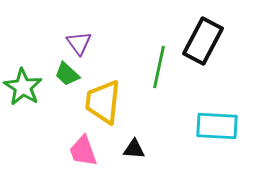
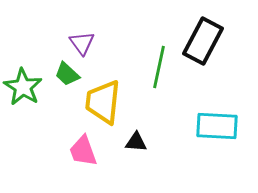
purple triangle: moved 3 px right
black triangle: moved 2 px right, 7 px up
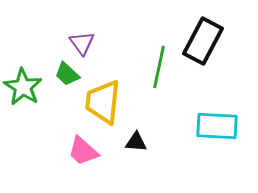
pink trapezoid: rotated 28 degrees counterclockwise
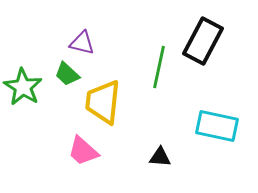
purple triangle: rotated 40 degrees counterclockwise
cyan rectangle: rotated 9 degrees clockwise
black triangle: moved 24 px right, 15 px down
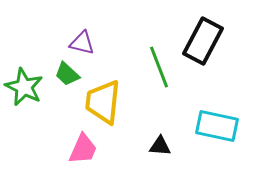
green line: rotated 33 degrees counterclockwise
green star: moved 1 px right; rotated 6 degrees counterclockwise
pink trapezoid: moved 2 px up; rotated 108 degrees counterclockwise
black triangle: moved 11 px up
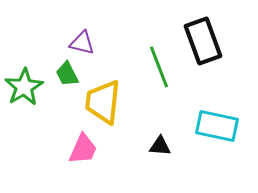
black rectangle: rotated 48 degrees counterclockwise
green trapezoid: rotated 20 degrees clockwise
green star: rotated 15 degrees clockwise
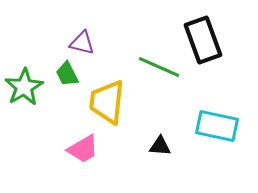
black rectangle: moved 1 px up
green line: rotated 45 degrees counterclockwise
yellow trapezoid: moved 4 px right
pink trapezoid: rotated 36 degrees clockwise
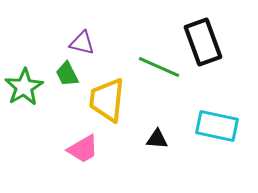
black rectangle: moved 2 px down
yellow trapezoid: moved 2 px up
black triangle: moved 3 px left, 7 px up
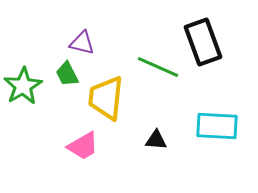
green line: moved 1 px left
green star: moved 1 px left, 1 px up
yellow trapezoid: moved 1 px left, 2 px up
cyan rectangle: rotated 9 degrees counterclockwise
black triangle: moved 1 px left, 1 px down
pink trapezoid: moved 3 px up
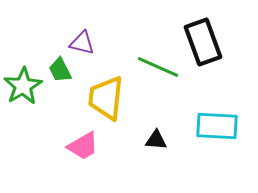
green trapezoid: moved 7 px left, 4 px up
